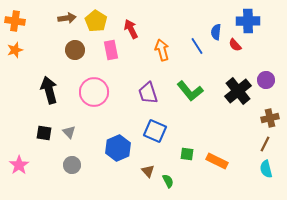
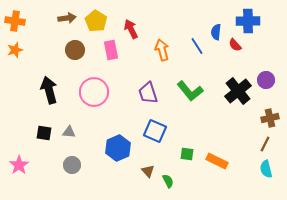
gray triangle: rotated 40 degrees counterclockwise
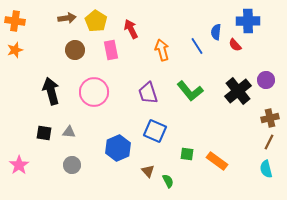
black arrow: moved 2 px right, 1 px down
brown line: moved 4 px right, 2 px up
orange rectangle: rotated 10 degrees clockwise
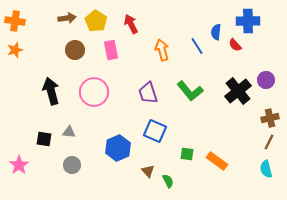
red arrow: moved 5 px up
black square: moved 6 px down
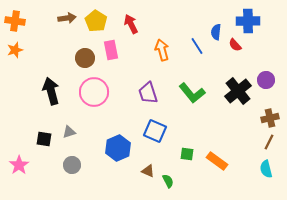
brown circle: moved 10 px right, 8 px down
green L-shape: moved 2 px right, 2 px down
gray triangle: rotated 24 degrees counterclockwise
brown triangle: rotated 24 degrees counterclockwise
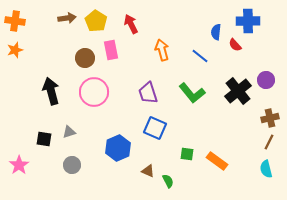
blue line: moved 3 px right, 10 px down; rotated 18 degrees counterclockwise
blue square: moved 3 px up
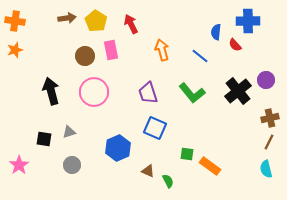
brown circle: moved 2 px up
orange rectangle: moved 7 px left, 5 px down
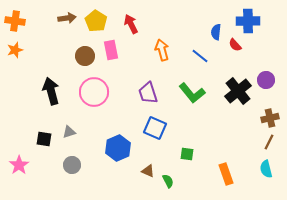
orange rectangle: moved 16 px right, 8 px down; rotated 35 degrees clockwise
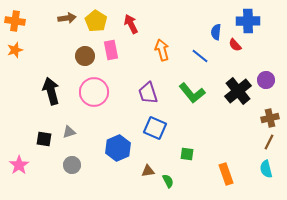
brown triangle: rotated 32 degrees counterclockwise
